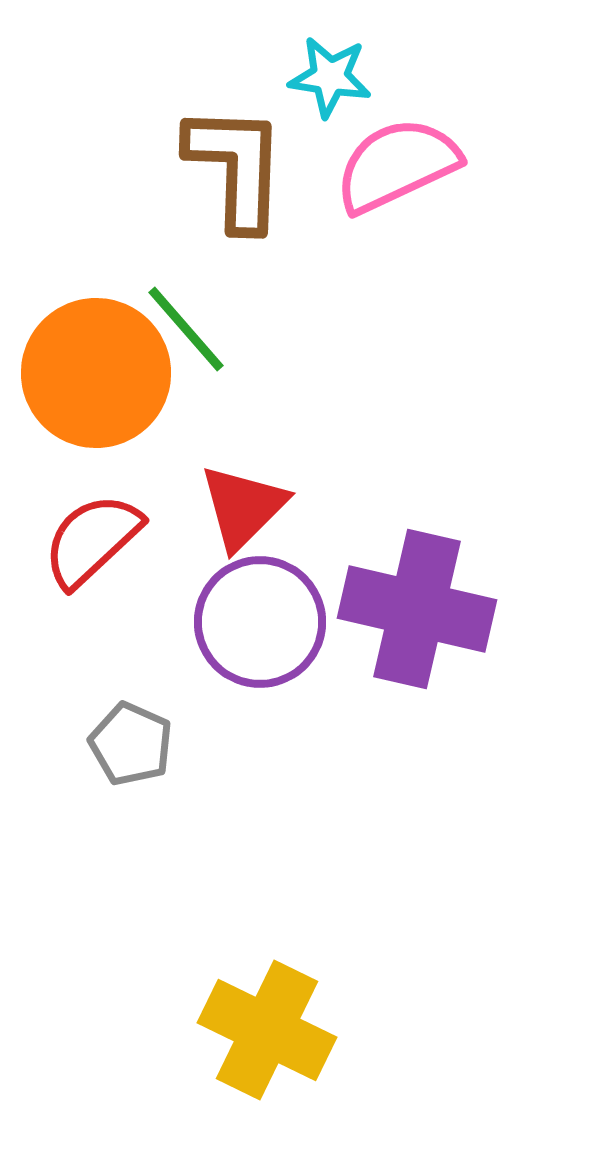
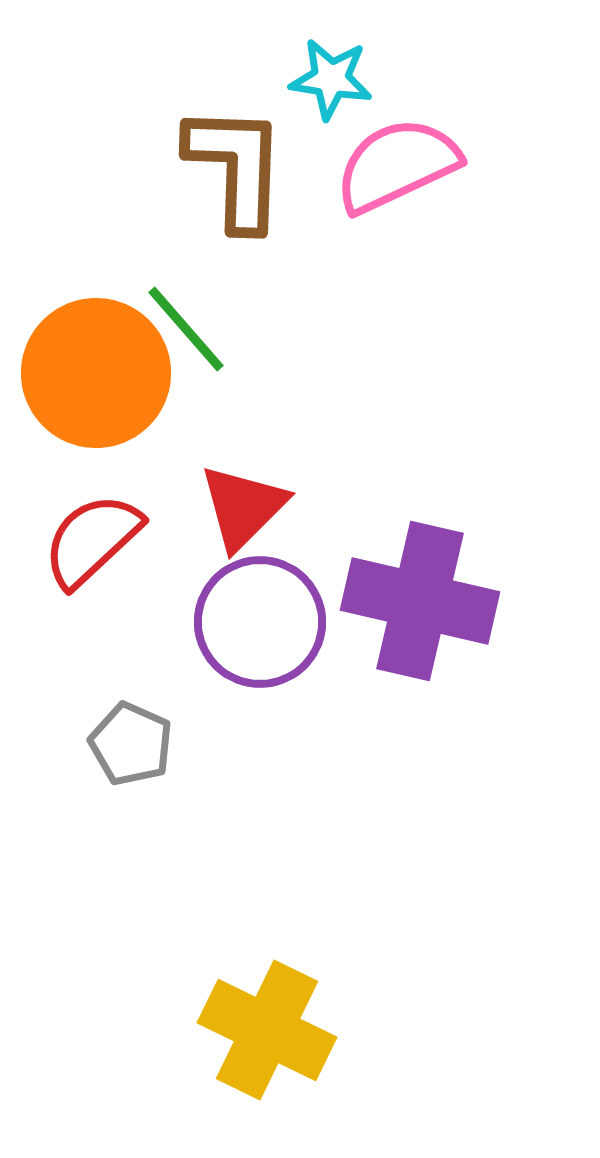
cyan star: moved 1 px right, 2 px down
purple cross: moved 3 px right, 8 px up
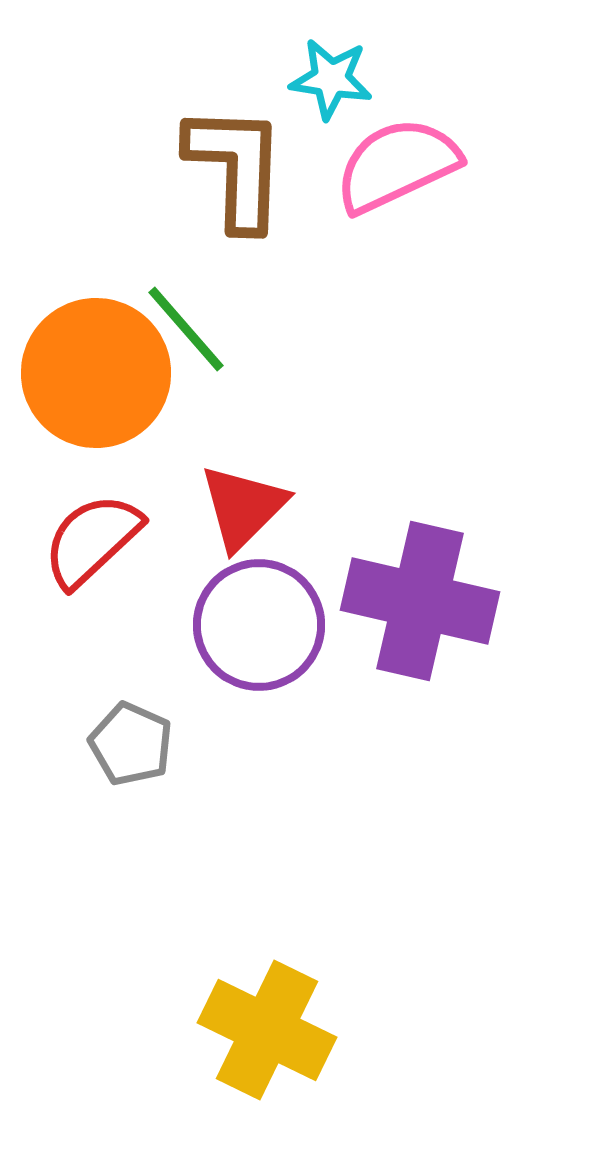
purple circle: moved 1 px left, 3 px down
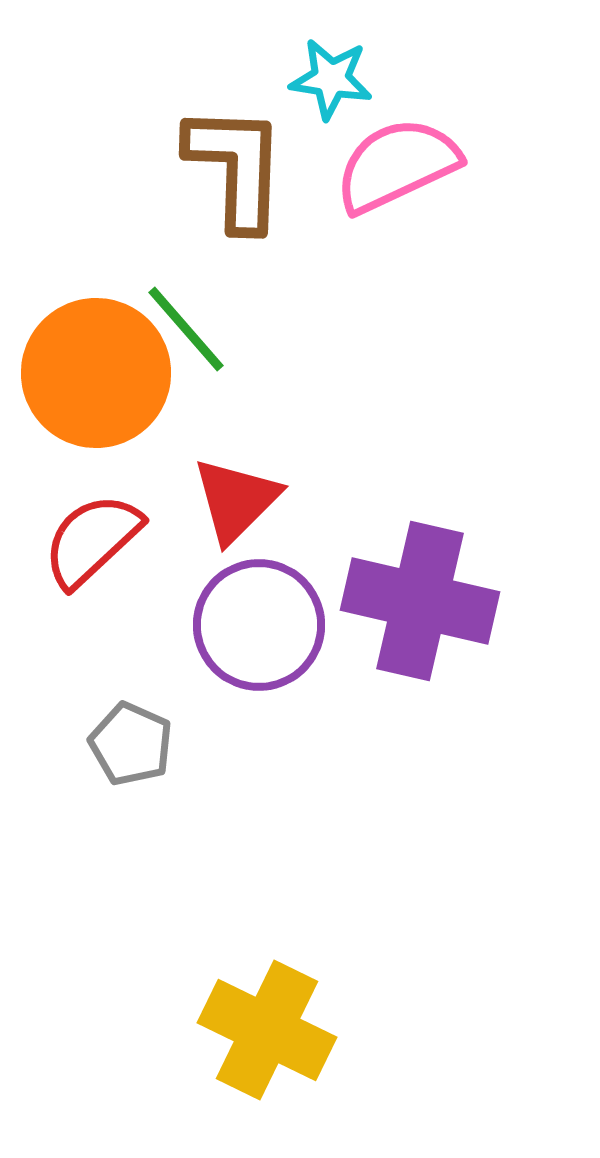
red triangle: moved 7 px left, 7 px up
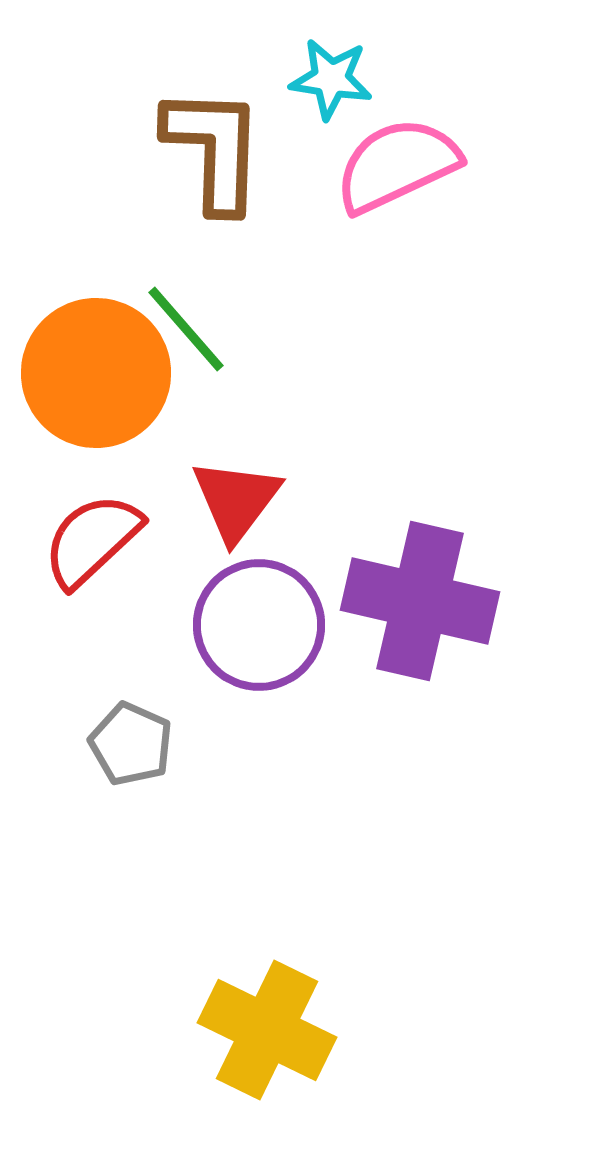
brown L-shape: moved 22 px left, 18 px up
red triangle: rotated 8 degrees counterclockwise
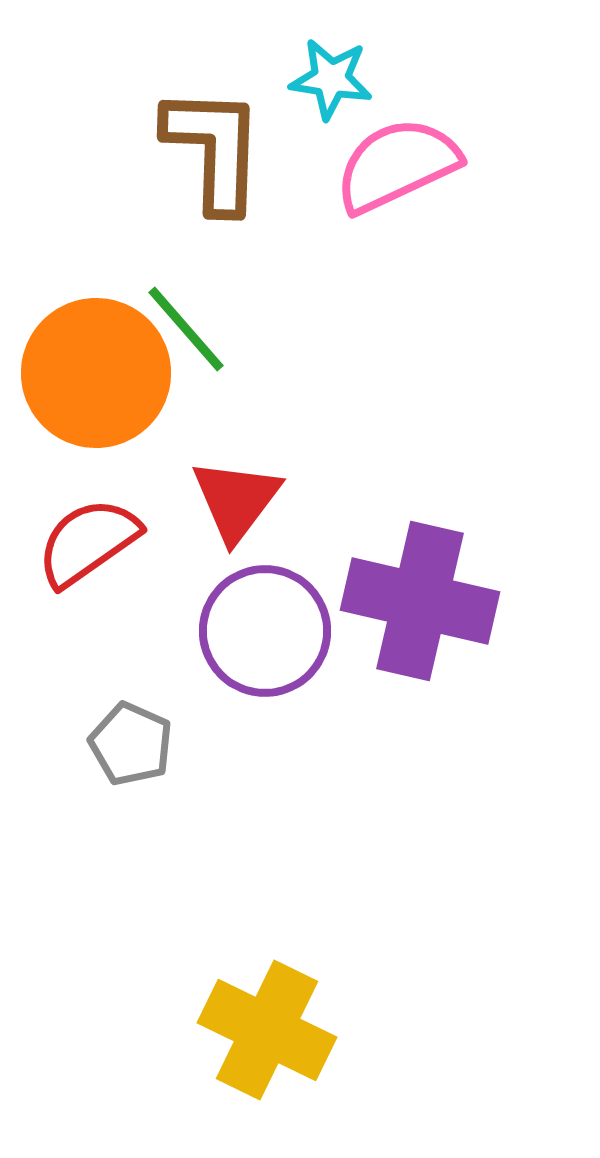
red semicircle: moved 4 px left, 2 px down; rotated 8 degrees clockwise
purple circle: moved 6 px right, 6 px down
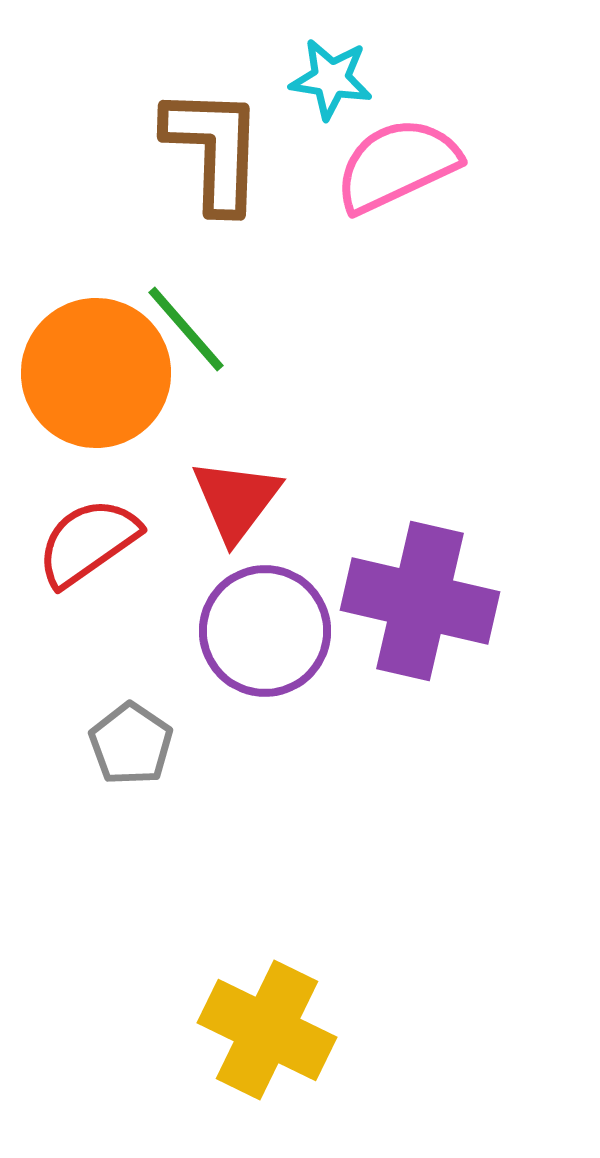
gray pentagon: rotated 10 degrees clockwise
